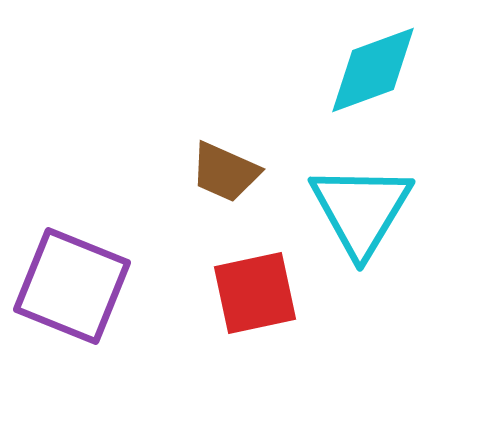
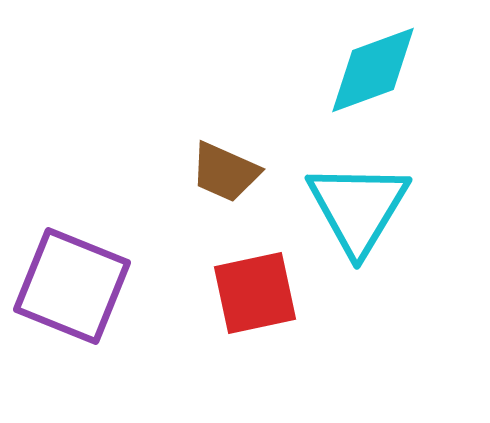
cyan triangle: moved 3 px left, 2 px up
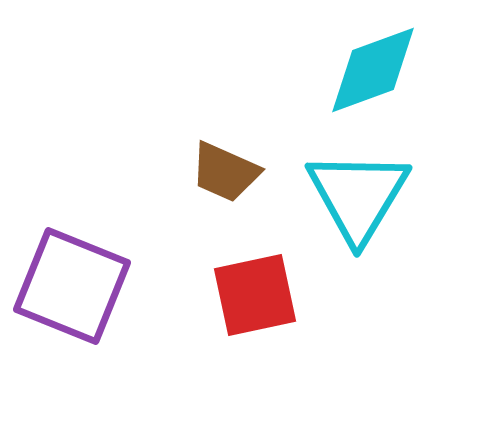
cyan triangle: moved 12 px up
red square: moved 2 px down
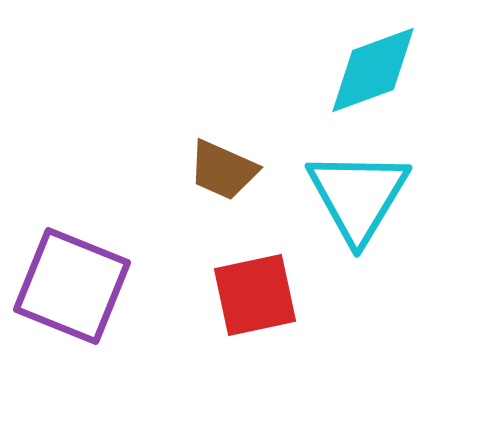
brown trapezoid: moved 2 px left, 2 px up
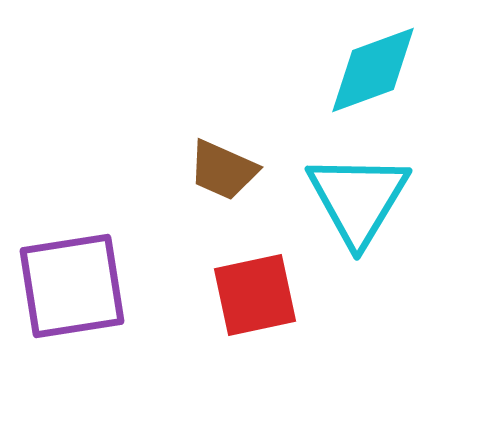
cyan triangle: moved 3 px down
purple square: rotated 31 degrees counterclockwise
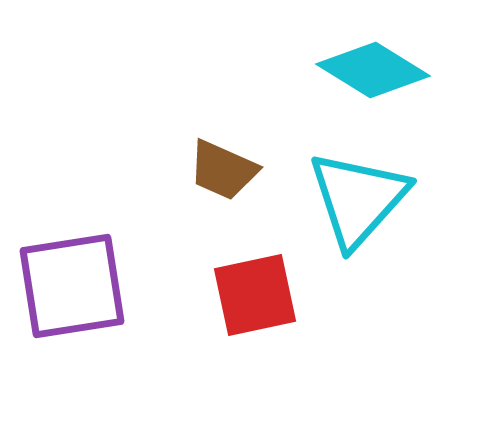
cyan diamond: rotated 52 degrees clockwise
cyan triangle: rotated 11 degrees clockwise
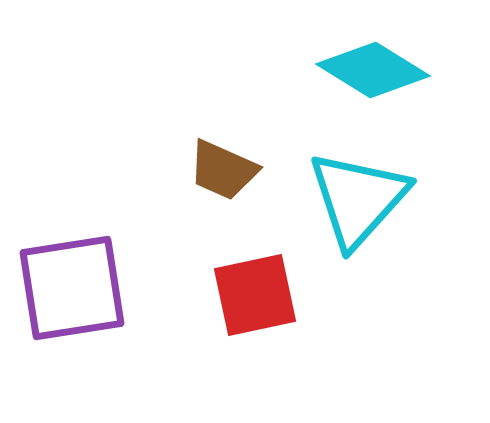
purple square: moved 2 px down
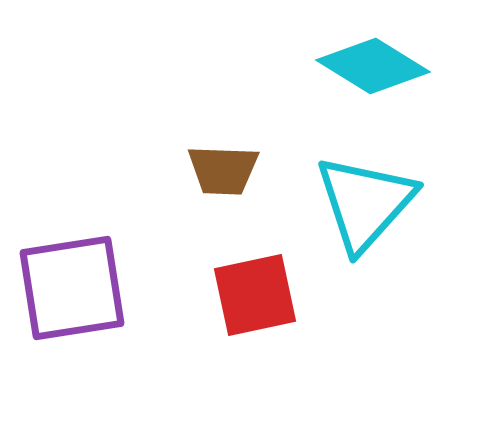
cyan diamond: moved 4 px up
brown trapezoid: rotated 22 degrees counterclockwise
cyan triangle: moved 7 px right, 4 px down
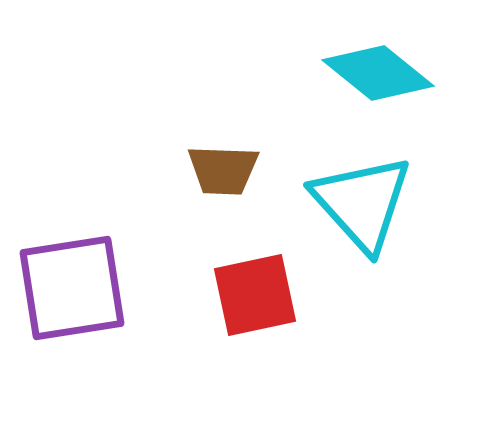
cyan diamond: moved 5 px right, 7 px down; rotated 7 degrees clockwise
cyan triangle: moved 3 px left; rotated 24 degrees counterclockwise
